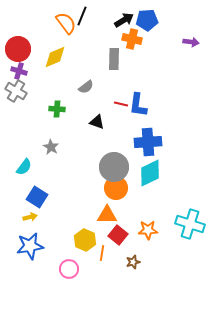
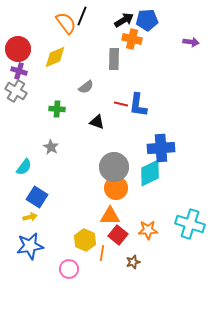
blue cross: moved 13 px right, 6 px down
orange triangle: moved 3 px right, 1 px down
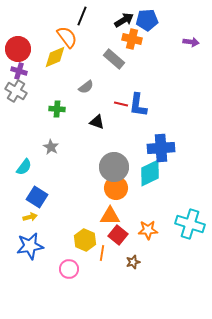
orange semicircle: moved 1 px right, 14 px down
gray rectangle: rotated 50 degrees counterclockwise
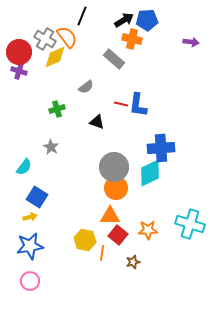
red circle: moved 1 px right, 3 px down
gray cross: moved 29 px right, 52 px up
green cross: rotated 21 degrees counterclockwise
yellow hexagon: rotated 10 degrees counterclockwise
pink circle: moved 39 px left, 12 px down
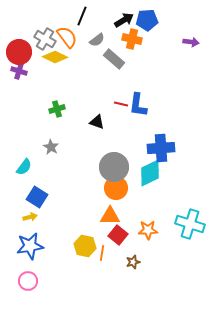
yellow diamond: rotated 50 degrees clockwise
gray semicircle: moved 11 px right, 47 px up
yellow hexagon: moved 6 px down
pink circle: moved 2 px left
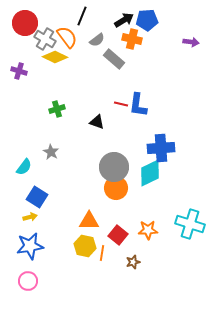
red circle: moved 6 px right, 29 px up
gray star: moved 5 px down
orange triangle: moved 21 px left, 5 px down
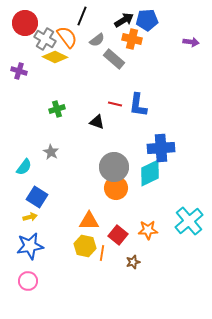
red line: moved 6 px left
cyan cross: moved 1 px left, 3 px up; rotated 32 degrees clockwise
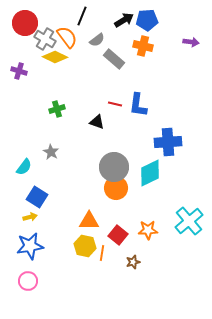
orange cross: moved 11 px right, 7 px down
blue cross: moved 7 px right, 6 px up
